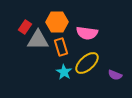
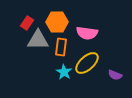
red rectangle: moved 2 px right, 4 px up
orange rectangle: rotated 24 degrees clockwise
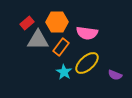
red rectangle: rotated 16 degrees clockwise
orange rectangle: rotated 30 degrees clockwise
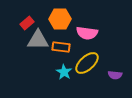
orange hexagon: moved 3 px right, 3 px up
orange rectangle: rotated 60 degrees clockwise
purple semicircle: rotated 16 degrees counterclockwise
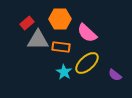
pink semicircle: rotated 35 degrees clockwise
purple semicircle: rotated 32 degrees clockwise
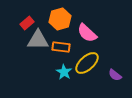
orange hexagon: rotated 15 degrees counterclockwise
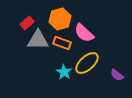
pink semicircle: moved 3 px left
orange rectangle: moved 1 px right, 4 px up; rotated 12 degrees clockwise
purple semicircle: moved 2 px right
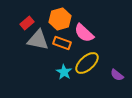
gray triangle: rotated 10 degrees clockwise
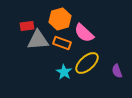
red rectangle: moved 3 px down; rotated 32 degrees clockwise
gray triangle: rotated 15 degrees counterclockwise
purple semicircle: moved 4 px up; rotated 32 degrees clockwise
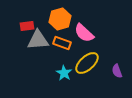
cyan star: moved 1 px down
